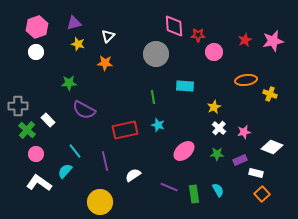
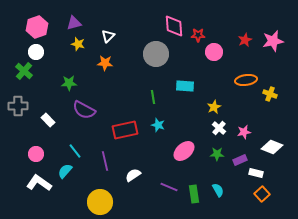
green cross at (27, 130): moved 3 px left, 59 px up
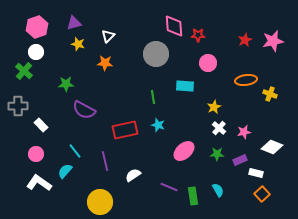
pink circle at (214, 52): moved 6 px left, 11 px down
green star at (69, 83): moved 3 px left, 1 px down
white rectangle at (48, 120): moved 7 px left, 5 px down
green rectangle at (194, 194): moved 1 px left, 2 px down
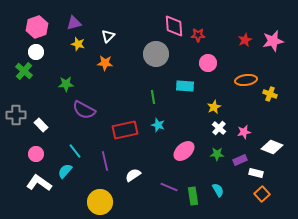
gray cross at (18, 106): moved 2 px left, 9 px down
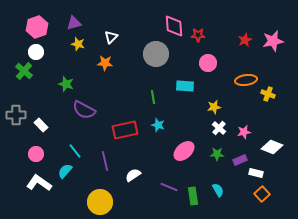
white triangle at (108, 36): moved 3 px right, 1 px down
green star at (66, 84): rotated 21 degrees clockwise
yellow cross at (270, 94): moved 2 px left
yellow star at (214, 107): rotated 16 degrees clockwise
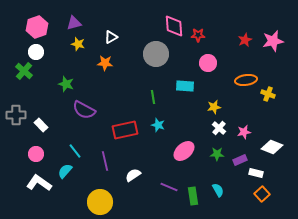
white triangle at (111, 37): rotated 16 degrees clockwise
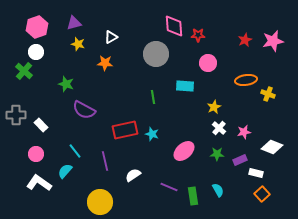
yellow star at (214, 107): rotated 16 degrees counterclockwise
cyan star at (158, 125): moved 6 px left, 9 px down
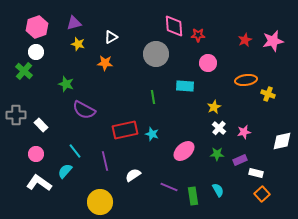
white diamond at (272, 147): moved 10 px right, 6 px up; rotated 35 degrees counterclockwise
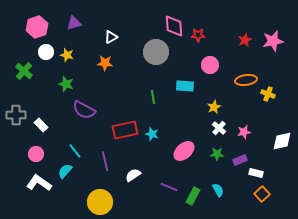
yellow star at (78, 44): moved 11 px left, 11 px down
white circle at (36, 52): moved 10 px right
gray circle at (156, 54): moved 2 px up
pink circle at (208, 63): moved 2 px right, 2 px down
green rectangle at (193, 196): rotated 36 degrees clockwise
